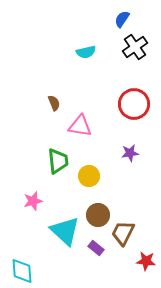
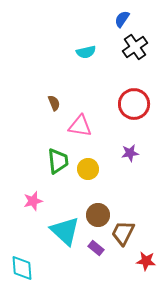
yellow circle: moved 1 px left, 7 px up
cyan diamond: moved 3 px up
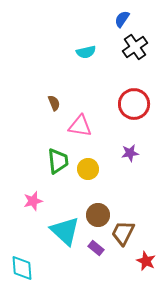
red star: rotated 18 degrees clockwise
